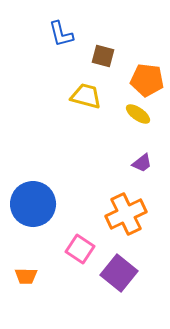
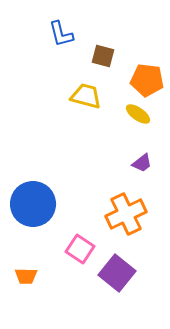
purple square: moved 2 px left
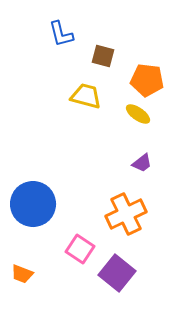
orange trapezoid: moved 4 px left, 2 px up; rotated 20 degrees clockwise
